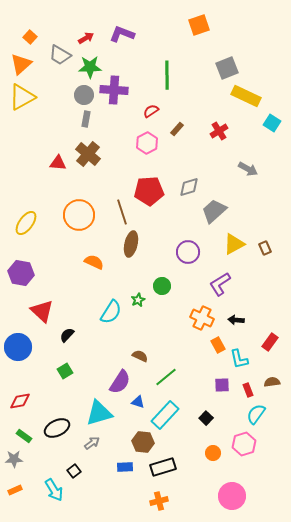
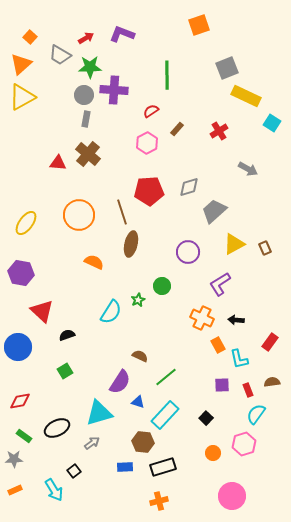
black semicircle at (67, 335): rotated 28 degrees clockwise
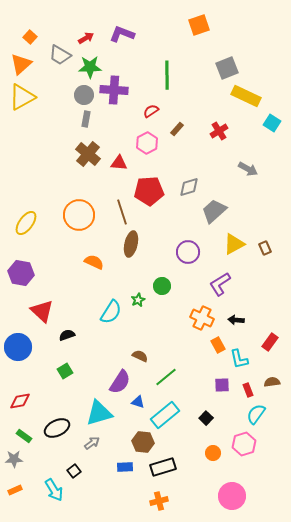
red triangle at (58, 163): moved 61 px right
cyan rectangle at (165, 415): rotated 8 degrees clockwise
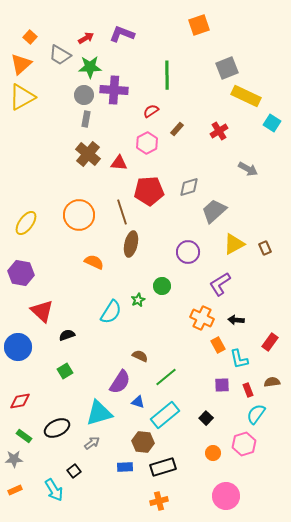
pink circle at (232, 496): moved 6 px left
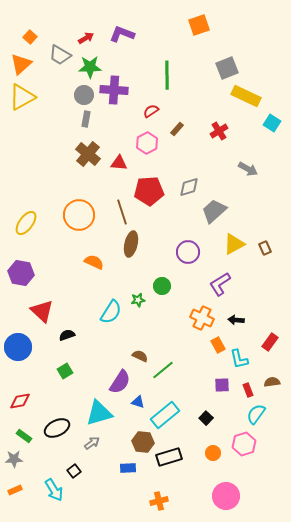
green star at (138, 300): rotated 16 degrees clockwise
green line at (166, 377): moved 3 px left, 7 px up
blue rectangle at (125, 467): moved 3 px right, 1 px down
black rectangle at (163, 467): moved 6 px right, 10 px up
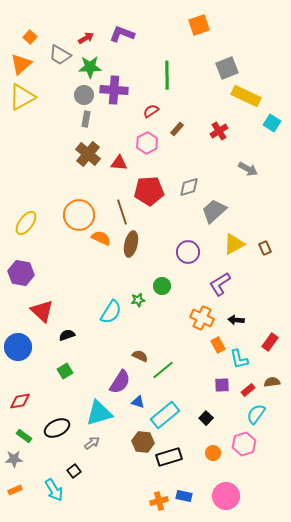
orange semicircle at (94, 262): moved 7 px right, 24 px up
red rectangle at (248, 390): rotated 72 degrees clockwise
blue rectangle at (128, 468): moved 56 px right, 28 px down; rotated 14 degrees clockwise
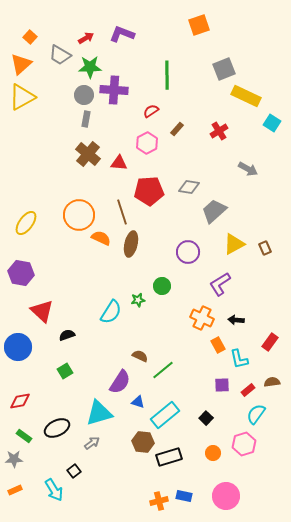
gray square at (227, 68): moved 3 px left, 1 px down
gray diamond at (189, 187): rotated 25 degrees clockwise
